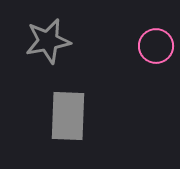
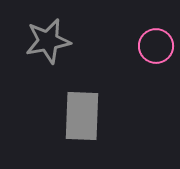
gray rectangle: moved 14 px right
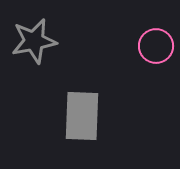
gray star: moved 14 px left
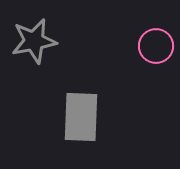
gray rectangle: moved 1 px left, 1 px down
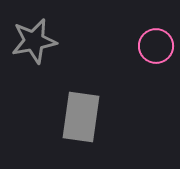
gray rectangle: rotated 6 degrees clockwise
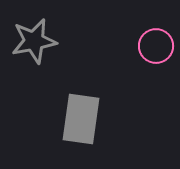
gray rectangle: moved 2 px down
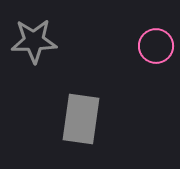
gray star: rotated 9 degrees clockwise
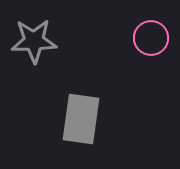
pink circle: moved 5 px left, 8 px up
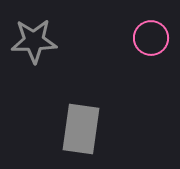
gray rectangle: moved 10 px down
